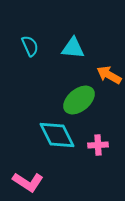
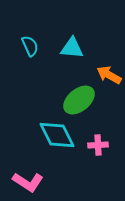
cyan triangle: moved 1 px left
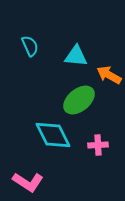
cyan triangle: moved 4 px right, 8 px down
cyan diamond: moved 4 px left
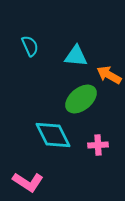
green ellipse: moved 2 px right, 1 px up
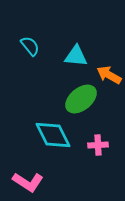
cyan semicircle: rotated 15 degrees counterclockwise
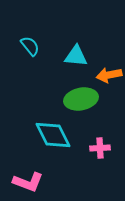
orange arrow: rotated 40 degrees counterclockwise
green ellipse: rotated 28 degrees clockwise
pink cross: moved 2 px right, 3 px down
pink L-shape: rotated 12 degrees counterclockwise
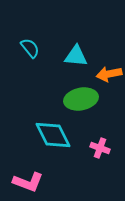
cyan semicircle: moved 2 px down
orange arrow: moved 1 px up
pink cross: rotated 24 degrees clockwise
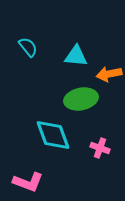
cyan semicircle: moved 2 px left, 1 px up
cyan diamond: rotated 6 degrees clockwise
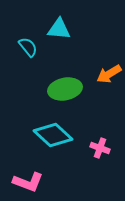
cyan triangle: moved 17 px left, 27 px up
orange arrow: rotated 20 degrees counterclockwise
green ellipse: moved 16 px left, 10 px up
cyan diamond: rotated 27 degrees counterclockwise
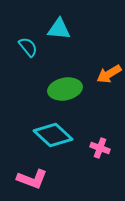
pink L-shape: moved 4 px right, 3 px up
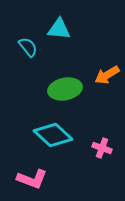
orange arrow: moved 2 px left, 1 px down
pink cross: moved 2 px right
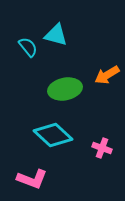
cyan triangle: moved 3 px left, 6 px down; rotated 10 degrees clockwise
